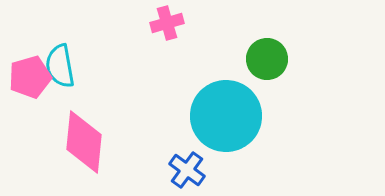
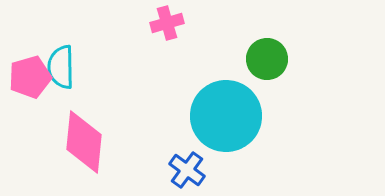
cyan semicircle: moved 1 px right, 1 px down; rotated 9 degrees clockwise
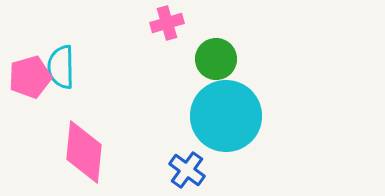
green circle: moved 51 px left
pink diamond: moved 10 px down
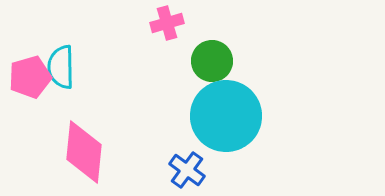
green circle: moved 4 px left, 2 px down
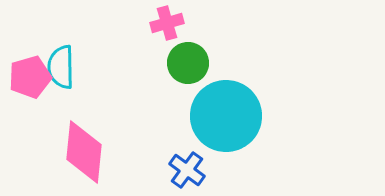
green circle: moved 24 px left, 2 px down
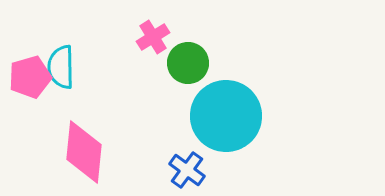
pink cross: moved 14 px left, 14 px down; rotated 16 degrees counterclockwise
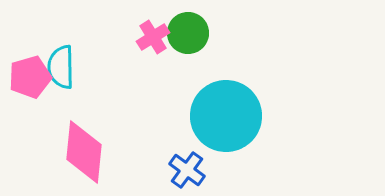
green circle: moved 30 px up
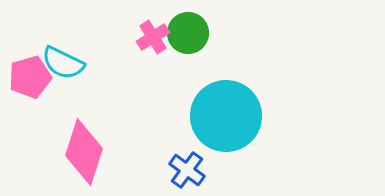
cyan semicircle: moved 2 px right, 4 px up; rotated 63 degrees counterclockwise
pink diamond: rotated 12 degrees clockwise
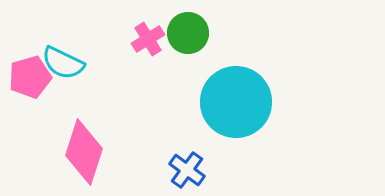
pink cross: moved 5 px left, 2 px down
cyan circle: moved 10 px right, 14 px up
